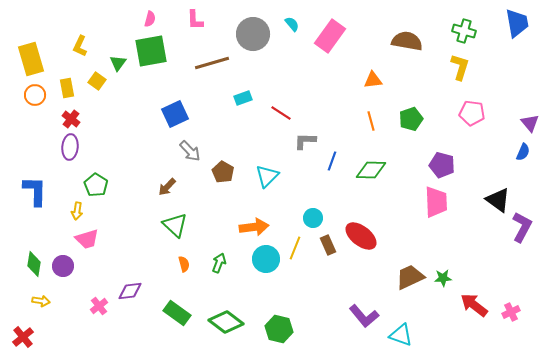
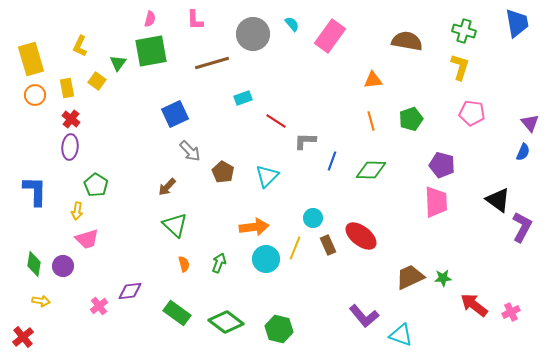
red line at (281, 113): moved 5 px left, 8 px down
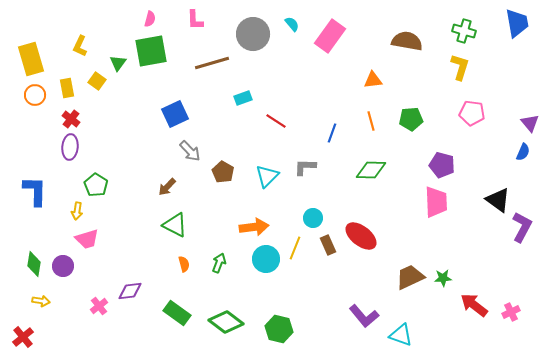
green pentagon at (411, 119): rotated 15 degrees clockwise
gray L-shape at (305, 141): moved 26 px down
blue line at (332, 161): moved 28 px up
green triangle at (175, 225): rotated 16 degrees counterclockwise
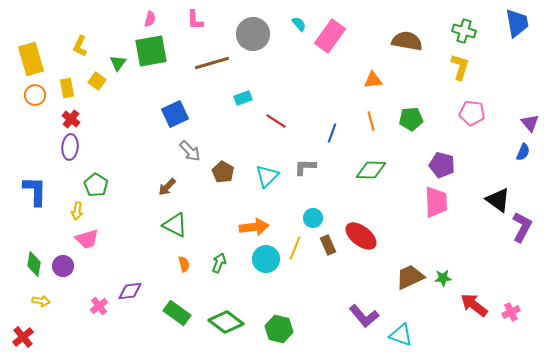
cyan semicircle at (292, 24): moved 7 px right
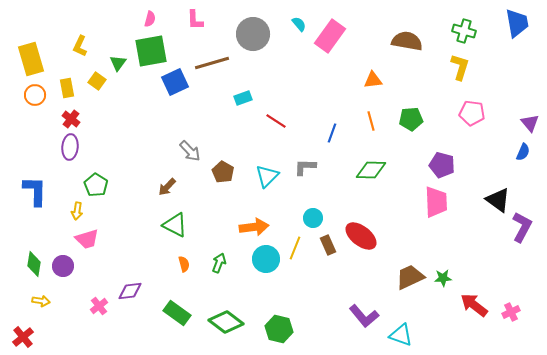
blue square at (175, 114): moved 32 px up
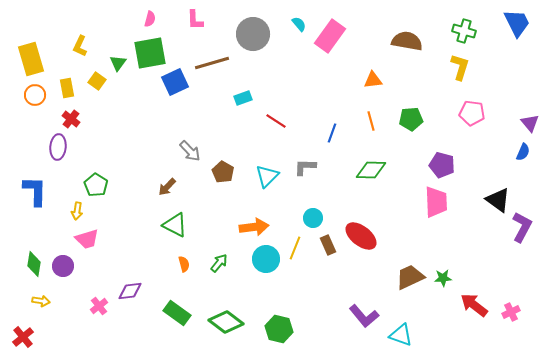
blue trapezoid at (517, 23): rotated 16 degrees counterclockwise
green square at (151, 51): moved 1 px left, 2 px down
purple ellipse at (70, 147): moved 12 px left
green arrow at (219, 263): rotated 18 degrees clockwise
